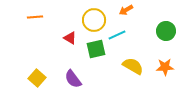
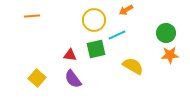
orange line: moved 3 px left, 1 px up
green circle: moved 2 px down
red triangle: moved 17 px down; rotated 24 degrees counterclockwise
orange star: moved 5 px right, 12 px up
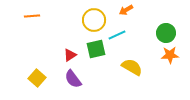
red triangle: rotated 40 degrees counterclockwise
yellow semicircle: moved 1 px left, 1 px down
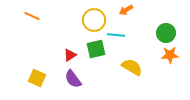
orange line: rotated 28 degrees clockwise
cyan line: moved 1 px left; rotated 30 degrees clockwise
yellow square: rotated 18 degrees counterclockwise
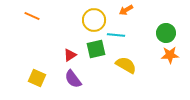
yellow semicircle: moved 6 px left, 2 px up
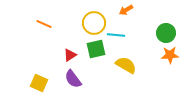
orange line: moved 12 px right, 8 px down
yellow circle: moved 3 px down
yellow square: moved 2 px right, 5 px down
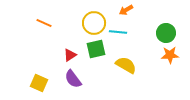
orange line: moved 1 px up
cyan line: moved 2 px right, 3 px up
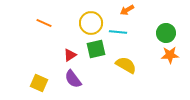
orange arrow: moved 1 px right
yellow circle: moved 3 px left
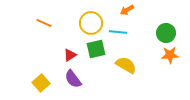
yellow square: moved 2 px right; rotated 24 degrees clockwise
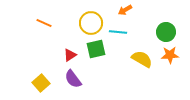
orange arrow: moved 2 px left
green circle: moved 1 px up
yellow semicircle: moved 16 px right, 6 px up
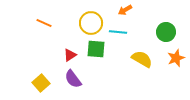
green square: rotated 18 degrees clockwise
orange star: moved 6 px right, 3 px down; rotated 18 degrees counterclockwise
